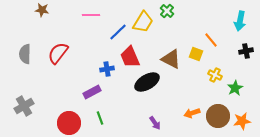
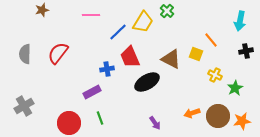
brown star: rotated 24 degrees counterclockwise
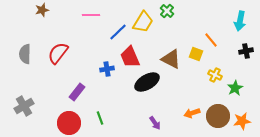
purple rectangle: moved 15 px left; rotated 24 degrees counterclockwise
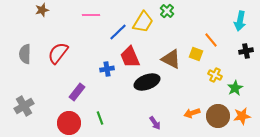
black ellipse: rotated 10 degrees clockwise
orange star: moved 5 px up
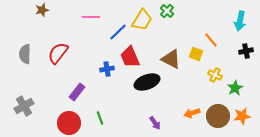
pink line: moved 2 px down
yellow trapezoid: moved 1 px left, 2 px up
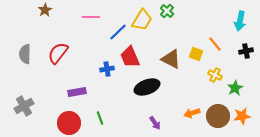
brown star: moved 3 px right; rotated 16 degrees counterclockwise
orange line: moved 4 px right, 4 px down
black ellipse: moved 5 px down
purple rectangle: rotated 42 degrees clockwise
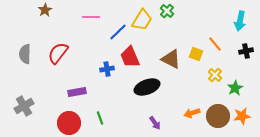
yellow cross: rotated 16 degrees clockwise
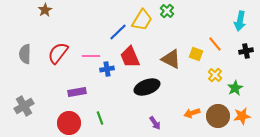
pink line: moved 39 px down
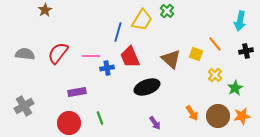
blue line: rotated 30 degrees counterclockwise
gray semicircle: rotated 96 degrees clockwise
brown triangle: rotated 15 degrees clockwise
blue cross: moved 1 px up
orange arrow: rotated 105 degrees counterclockwise
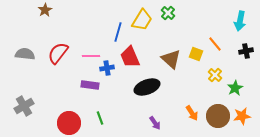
green cross: moved 1 px right, 2 px down
purple rectangle: moved 13 px right, 7 px up; rotated 18 degrees clockwise
